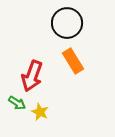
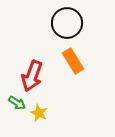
yellow star: moved 1 px left, 1 px down
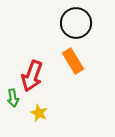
black circle: moved 9 px right
green arrow: moved 4 px left, 5 px up; rotated 48 degrees clockwise
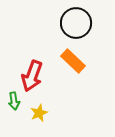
orange rectangle: rotated 15 degrees counterclockwise
green arrow: moved 1 px right, 3 px down
yellow star: rotated 24 degrees clockwise
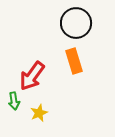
orange rectangle: moved 1 px right; rotated 30 degrees clockwise
red arrow: rotated 16 degrees clockwise
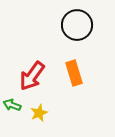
black circle: moved 1 px right, 2 px down
orange rectangle: moved 12 px down
green arrow: moved 2 px left, 4 px down; rotated 120 degrees clockwise
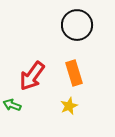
yellow star: moved 30 px right, 7 px up
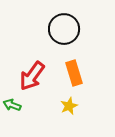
black circle: moved 13 px left, 4 px down
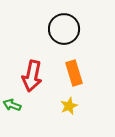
red arrow: rotated 24 degrees counterclockwise
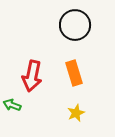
black circle: moved 11 px right, 4 px up
yellow star: moved 7 px right, 7 px down
